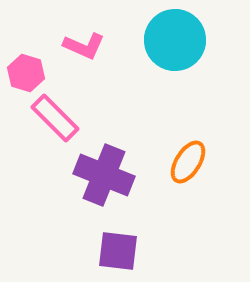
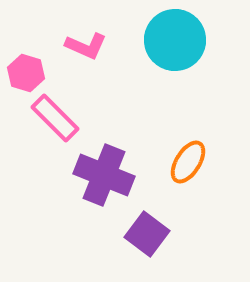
pink L-shape: moved 2 px right
purple square: moved 29 px right, 17 px up; rotated 30 degrees clockwise
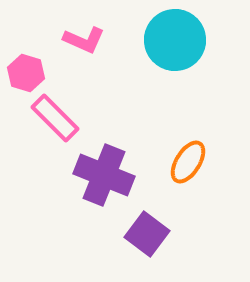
pink L-shape: moved 2 px left, 6 px up
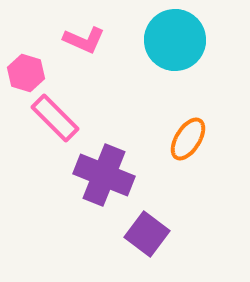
orange ellipse: moved 23 px up
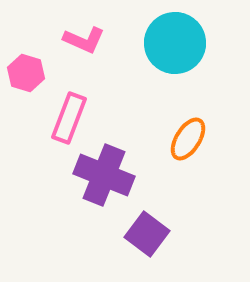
cyan circle: moved 3 px down
pink rectangle: moved 14 px right; rotated 66 degrees clockwise
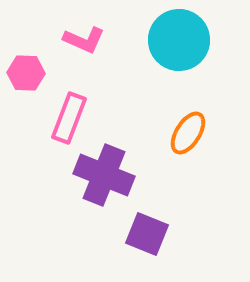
cyan circle: moved 4 px right, 3 px up
pink hexagon: rotated 15 degrees counterclockwise
orange ellipse: moved 6 px up
purple square: rotated 15 degrees counterclockwise
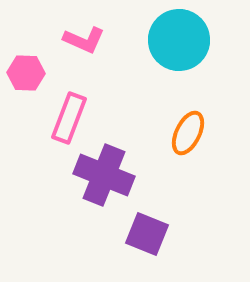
orange ellipse: rotated 6 degrees counterclockwise
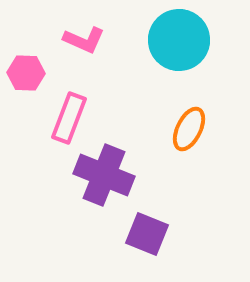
orange ellipse: moved 1 px right, 4 px up
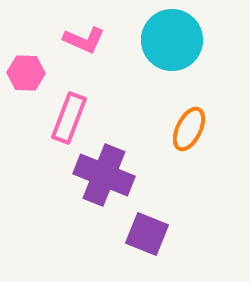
cyan circle: moved 7 px left
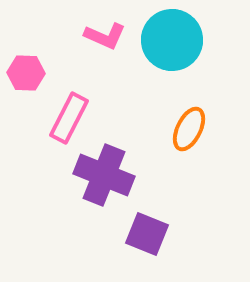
pink L-shape: moved 21 px right, 4 px up
pink rectangle: rotated 6 degrees clockwise
